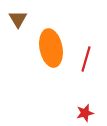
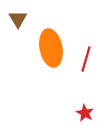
red star: rotated 30 degrees counterclockwise
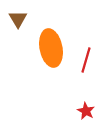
red line: moved 1 px down
red star: moved 1 px right, 2 px up
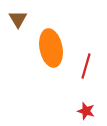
red line: moved 6 px down
red star: rotated 12 degrees counterclockwise
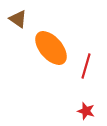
brown triangle: rotated 24 degrees counterclockwise
orange ellipse: rotated 30 degrees counterclockwise
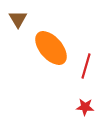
brown triangle: rotated 24 degrees clockwise
red star: moved 1 px left, 4 px up; rotated 12 degrees counterclockwise
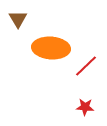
orange ellipse: rotated 45 degrees counterclockwise
red line: rotated 30 degrees clockwise
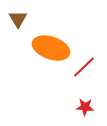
orange ellipse: rotated 15 degrees clockwise
red line: moved 2 px left, 1 px down
